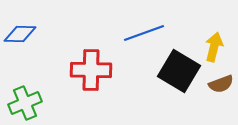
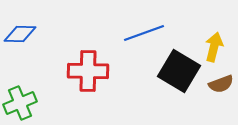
red cross: moved 3 px left, 1 px down
green cross: moved 5 px left
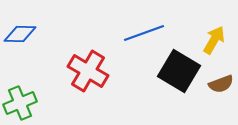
yellow arrow: moved 7 px up; rotated 16 degrees clockwise
red cross: rotated 30 degrees clockwise
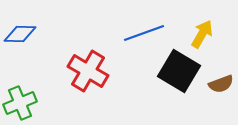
yellow arrow: moved 12 px left, 6 px up
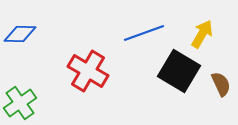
brown semicircle: rotated 95 degrees counterclockwise
green cross: rotated 12 degrees counterclockwise
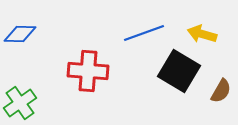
yellow arrow: rotated 104 degrees counterclockwise
red cross: rotated 27 degrees counterclockwise
brown semicircle: moved 7 px down; rotated 55 degrees clockwise
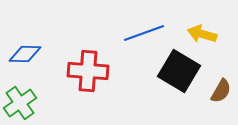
blue diamond: moved 5 px right, 20 px down
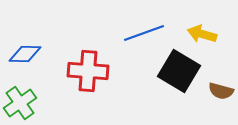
brown semicircle: rotated 75 degrees clockwise
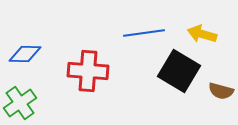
blue line: rotated 12 degrees clockwise
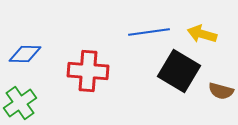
blue line: moved 5 px right, 1 px up
